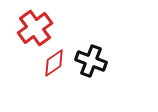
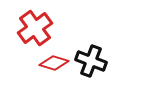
red diamond: rotated 52 degrees clockwise
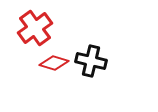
black cross: rotated 8 degrees counterclockwise
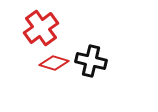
red cross: moved 6 px right
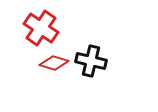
red cross: rotated 20 degrees counterclockwise
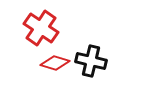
red diamond: moved 1 px right
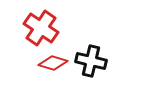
red diamond: moved 2 px left
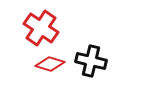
red diamond: moved 3 px left, 1 px down
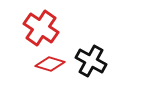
black cross: rotated 16 degrees clockwise
